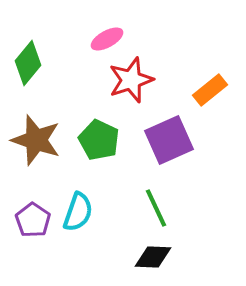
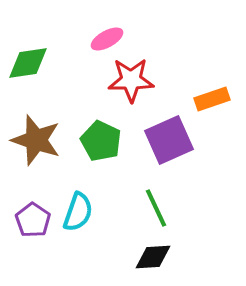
green diamond: rotated 42 degrees clockwise
red star: rotated 18 degrees clockwise
orange rectangle: moved 2 px right, 9 px down; rotated 20 degrees clockwise
green pentagon: moved 2 px right, 1 px down
black diamond: rotated 6 degrees counterclockwise
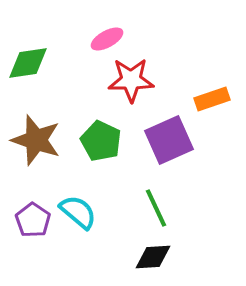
cyan semicircle: rotated 69 degrees counterclockwise
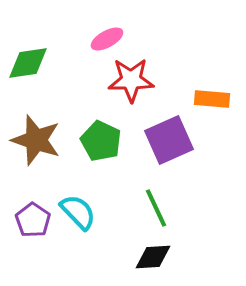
orange rectangle: rotated 24 degrees clockwise
cyan semicircle: rotated 6 degrees clockwise
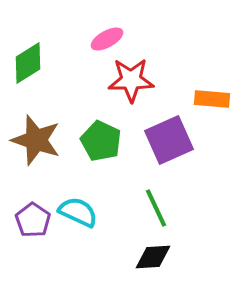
green diamond: rotated 24 degrees counterclockwise
cyan semicircle: rotated 21 degrees counterclockwise
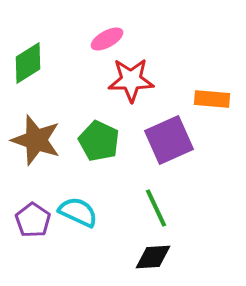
green pentagon: moved 2 px left
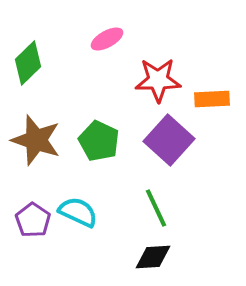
green diamond: rotated 12 degrees counterclockwise
red star: moved 27 px right
orange rectangle: rotated 8 degrees counterclockwise
purple square: rotated 24 degrees counterclockwise
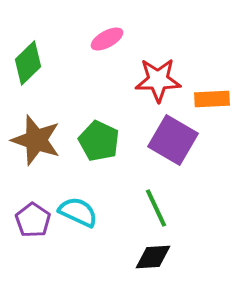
purple square: moved 4 px right; rotated 12 degrees counterclockwise
